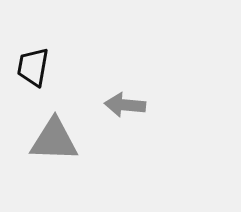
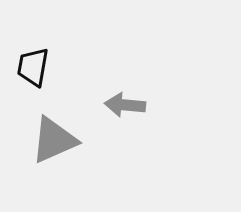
gray triangle: rotated 26 degrees counterclockwise
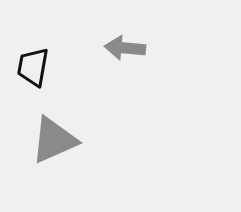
gray arrow: moved 57 px up
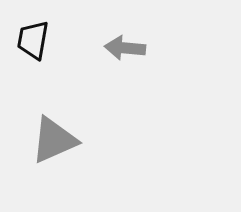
black trapezoid: moved 27 px up
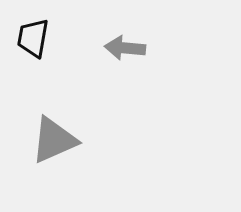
black trapezoid: moved 2 px up
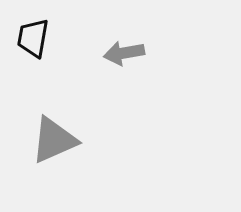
gray arrow: moved 1 px left, 5 px down; rotated 15 degrees counterclockwise
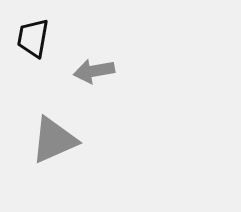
gray arrow: moved 30 px left, 18 px down
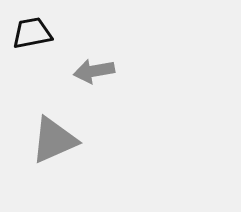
black trapezoid: moved 1 px left, 5 px up; rotated 69 degrees clockwise
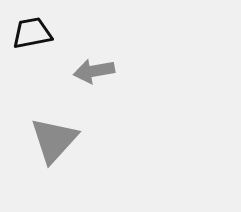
gray triangle: rotated 24 degrees counterclockwise
